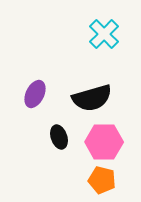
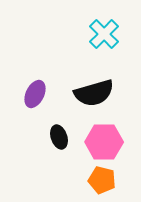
black semicircle: moved 2 px right, 5 px up
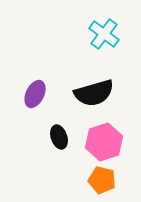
cyan cross: rotated 8 degrees counterclockwise
pink hexagon: rotated 18 degrees counterclockwise
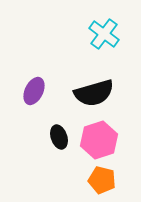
purple ellipse: moved 1 px left, 3 px up
pink hexagon: moved 5 px left, 2 px up
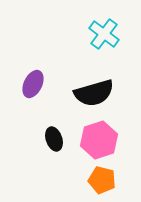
purple ellipse: moved 1 px left, 7 px up
black ellipse: moved 5 px left, 2 px down
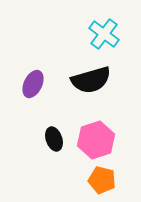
black semicircle: moved 3 px left, 13 px up
pink hexagon: moved 3 px left
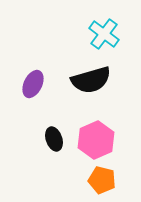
pink hexagon: rotated 6 degrees counterclockwise
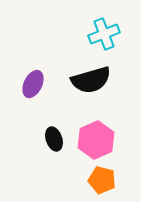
cyan cross: rotated 32 degrees clockwise
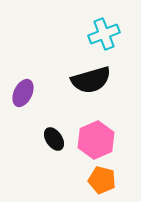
purple ellipse: moved 10 px left, 9 px down
black ellipse: rotated 15 degrees counterclockwise
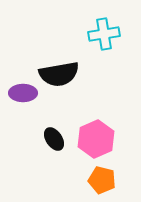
cyan cross: rotated 12 degrees clockwise
black semicircle: moved 32 px left, 6 px up; rotated 6 degrees clockwise
purple ellipse: rotated 64 degrees clockwise
pink hexagon: moved 1 px up
